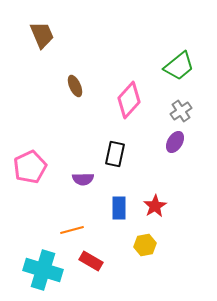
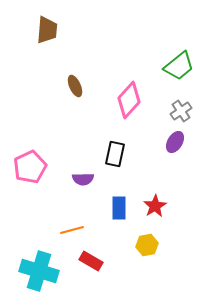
brown trapezoid: moved 5 px right, 5 px up; rotated 28 degrees clockwise
yellow hexagon: moved 2 px right
cyan cross: moved 4 px left, 1 px down
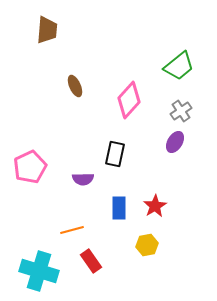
red rectangle: rotated 25 degrees clockwise
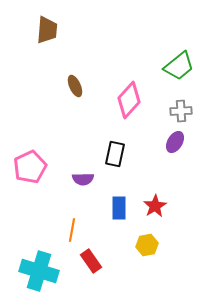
gray cross: rotated 30 degrees clockwise
orange line: rotated 65 degrees counterclockwise
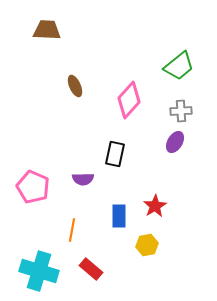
brown trapezoid: rotated 92 degrees counterclockwise
pink pentagon: moved 3 px right, 20 px down; rotated 24 degrees counterclockwise
blue rectangle: moved 8 px down
red rectangle: moved 8 px down; rotated 15 degrees counterclockwise
